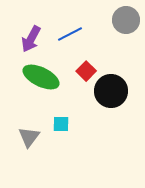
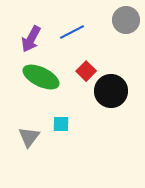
blue line: moved 2 px right, 2 px up
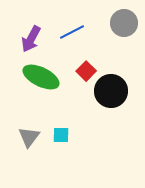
gray circle: moved 2 px left, 3 px down
cyan square: moved 11 px down
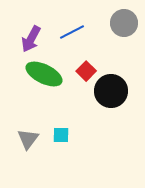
green ellipse: moved 3 px right, 3 px up
gray triangle: moved 1 px left, 2 px down
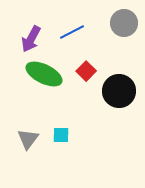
black circle: moved 8 px right
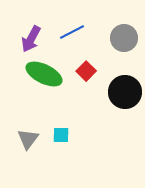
gray circle: moved 15 px down
black circle: moved 6 px right, 1 px down
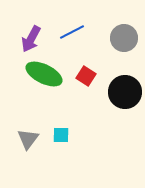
red square: moved 5 px down; rotated 12 degrees counterclockwise
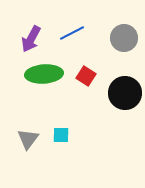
blue line: moved 1 px down
green ellipse: rotated 30 degrees counterclockwise
black circle: moved 1 px down
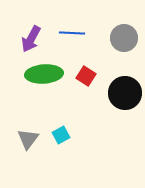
blue line: rotated 30 degrees clockwise
cyan square: rotated 30 degrees counterclockwise
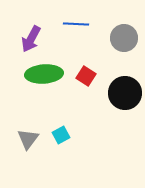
blue line: moved 4 px right, 9 px up
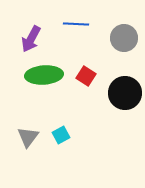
green ellipse: moved 1 px down
gray triangle: moved 2 px up
